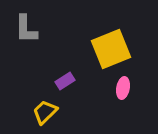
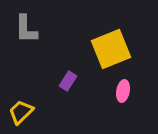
purple rectangle: moved 3 px right; rotated 24 degrees counterclockwise
pink ellipse: moved 3 px down
yellow trapezoid: moved 24 px left
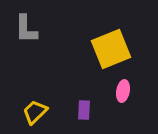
purple rectangle: moved 16 px right, 29 px down; rotated 30 degrees counterclockwise
yellow trapezoid: moved 14 px right
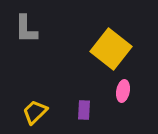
yellow square: rotated 30 degrees counterclockwise
